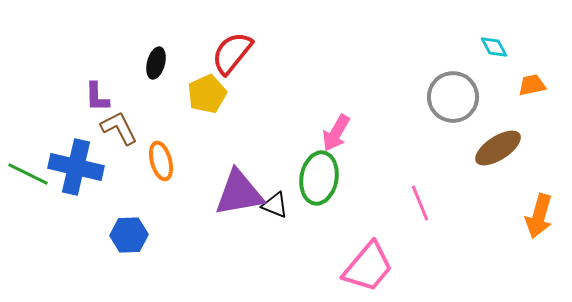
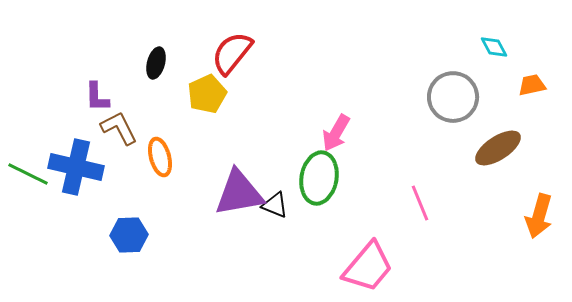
orange ellipse: moved 1 px left, 4 px up
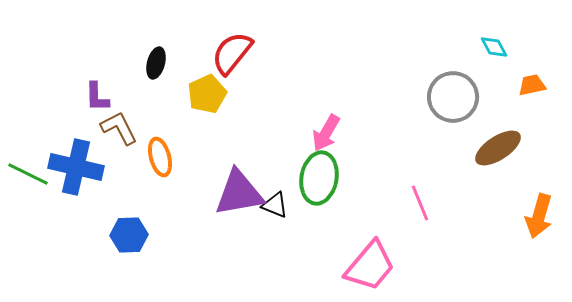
pink arrow: moved 10 px left
pink trapezoid: moved 2 px right, 1 px up
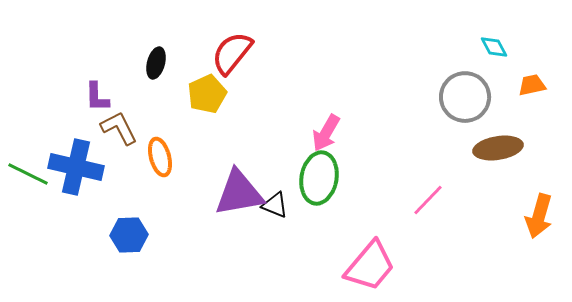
gray circle: moved 12 px right
brown ellipse: rotated 24 degrees clockwise
pink line: moved 8 px right, 3 px up; rotated 66 degrees clockwise
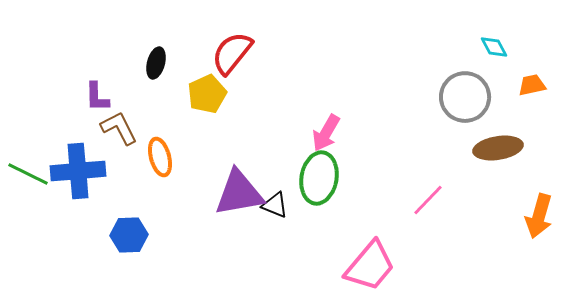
blue cross: moved 2 px right, 4 px down; rotated 18 degrees counterclockwise
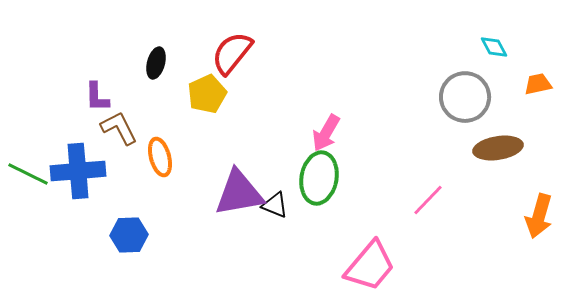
orange trapezoid: moved 6 px right, 1 px up
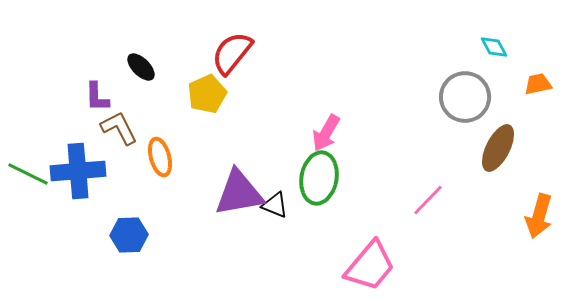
black ellipse: moved 15 px left, 4 px down; rotated 60 degrees counterclockwise
brown ellipse: rotated 54 degrees counterclockwise
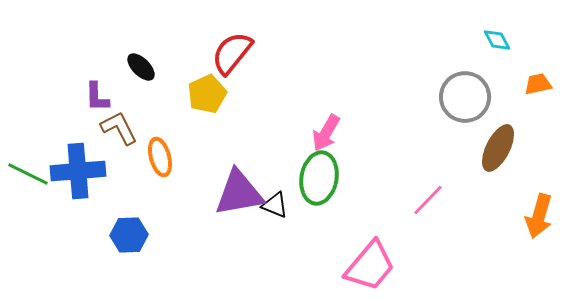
cyan diamond: moved 3 px right, 7 px up
